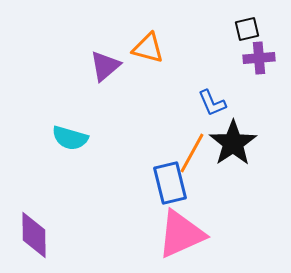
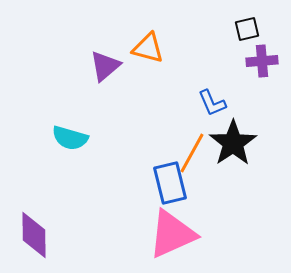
purple cross: moved 3 px right, 3 px down
pink triangle: moved 9 px left
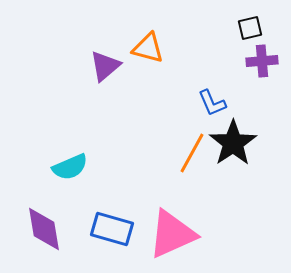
black square: moved 3 px right, 1 px up
cyan semicircle: moved 29 px down; rotated 39 degrees counterclockwise
blue rectangle: moved 58 px left, 46 px down; rotated 60 degrees counterclockwise
purple diamond: moved 10 px right, 6 px up; rotated 9 degrees counterclockwise
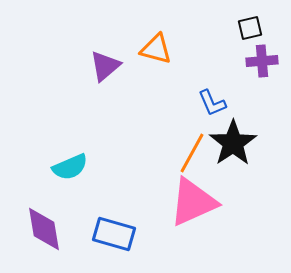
orange triangle: moved 8 px right, 1 px down
blue rectangle: moved 2 px right, 5 px down
pink triangle: moved 21 px right, 32 px up
